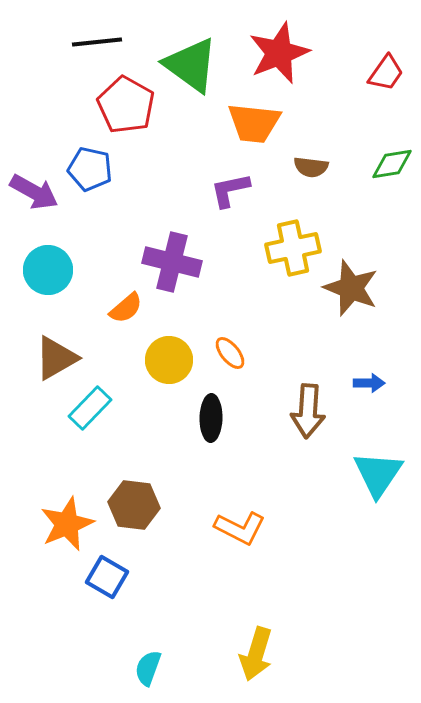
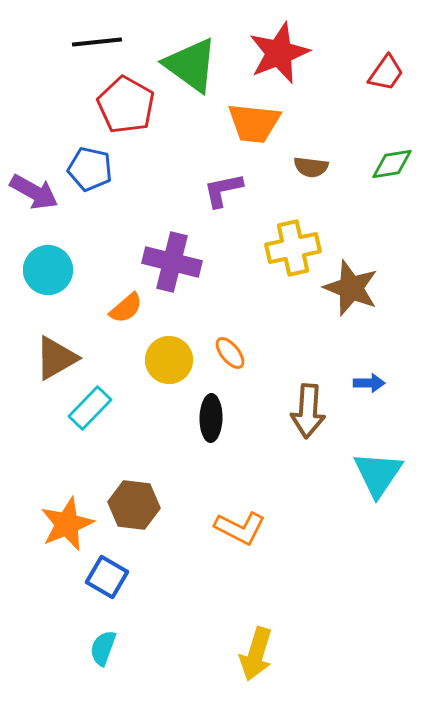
purple L-shape: moved 7 px left
cyan semicircle: moved 45 px left, 20 px up
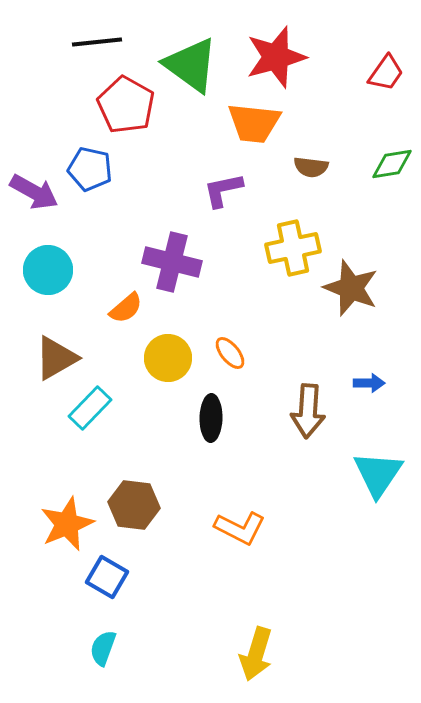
red star: moved 3 px left, 4 px down; rotated 6 degrees clockwise
yellow circle: moved 1 px left, 2 px up
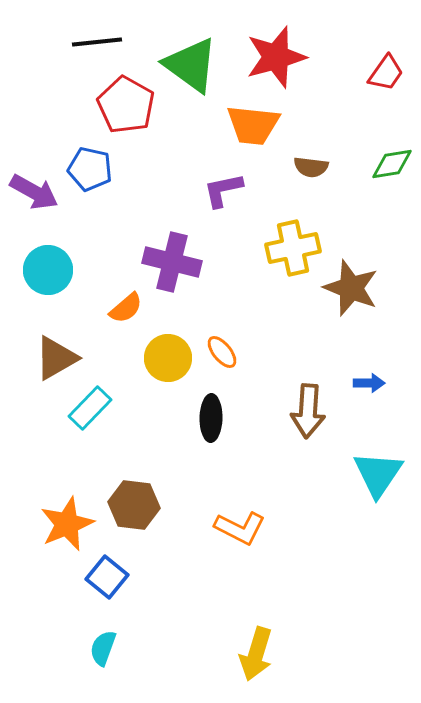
orange trapezoid: moved 1 px left, 2 px down
orange ellipse: moved 8 px left, 1 px up
blue square: rotated 9 degrees clockwise
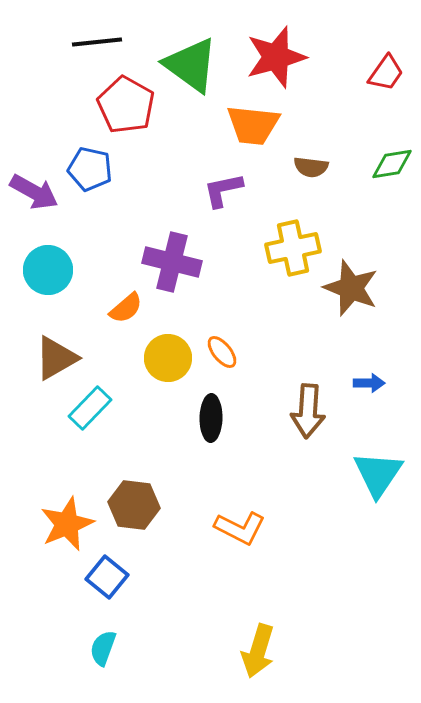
yellow arrow: moved 2 px right, 3 px up
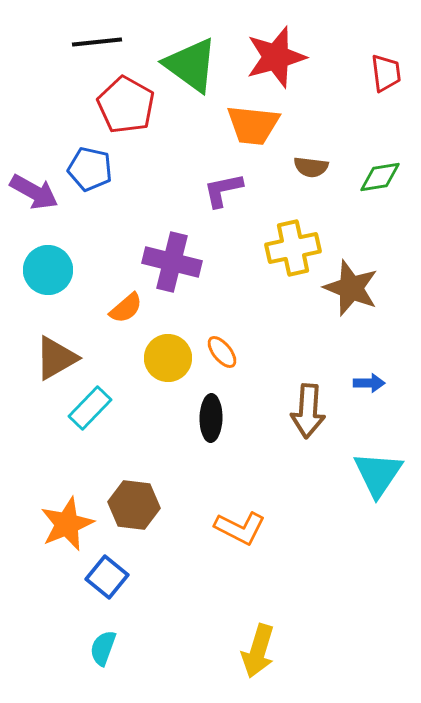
red trapezoid: rotated 42 degrees counterclockwise
green diamond: moved 12 px left, 13 px down
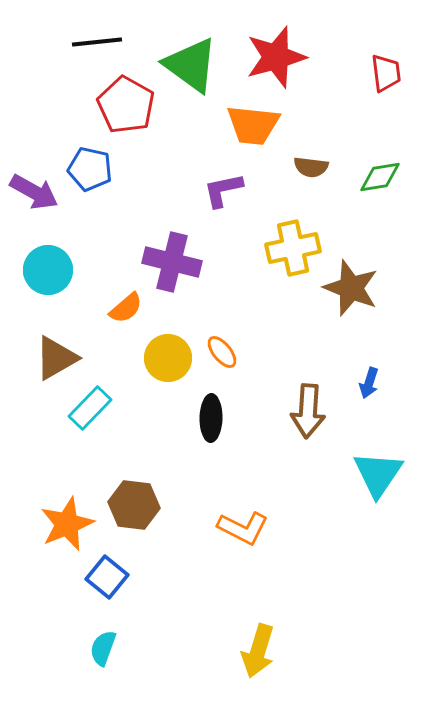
blue arrow: rotated 108 degrees clockwise
orange L-shape: moved 3 px right
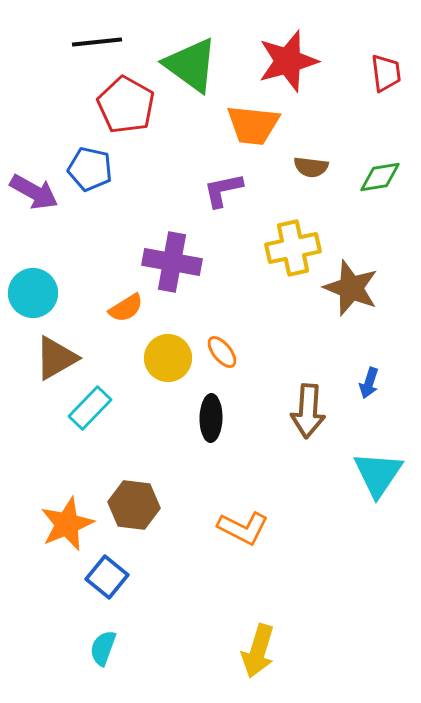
red star: moved 12 px right, 4 px down
purple cross: rotated 4 degrees counterclockwise
cyan circle: moved 15 px left, 23 px down
orange semicircle: rotated 9 degrees clockwise
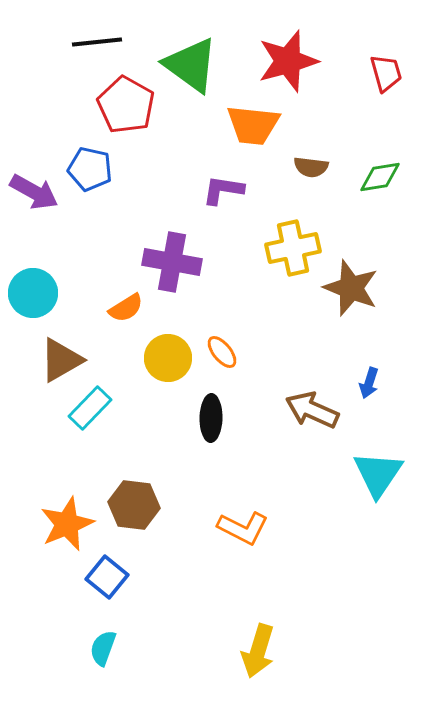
red trapezoid: rotated 9 degrees counterclockwise
purple L-shape: rotated 21 degrees clockwise
brown triangle: moved 5 px right, 2 px down
brown arrow: moved 4 px right, 1 px up; rotated 110 degrees clockwise
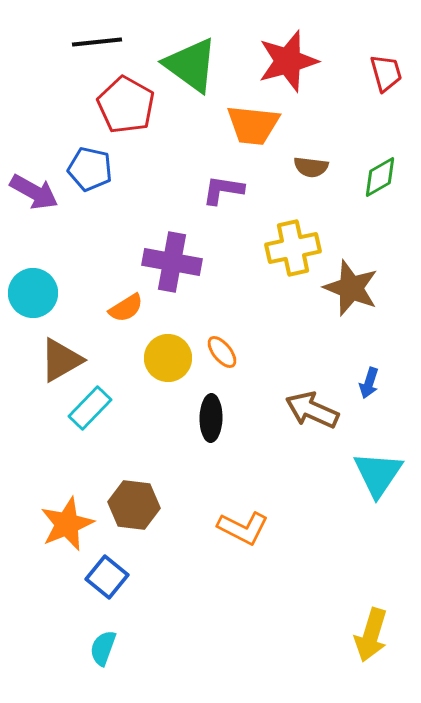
green diamond: rotated 21 degrees counterclockwise
yellow arrow: moved 113 px right, 16 px up
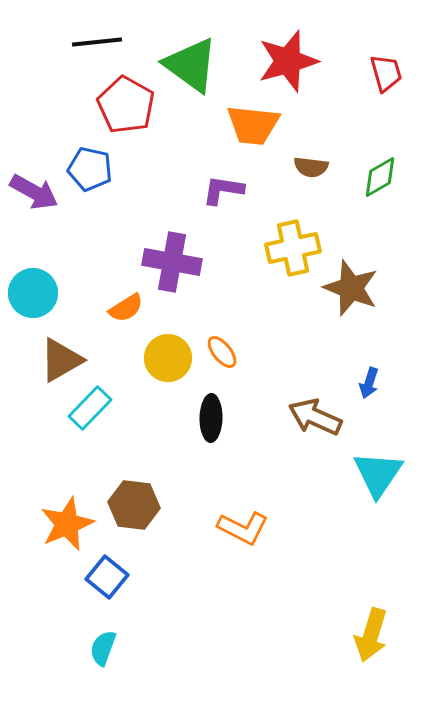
brown arrow: moved 3 px right, 7 px down
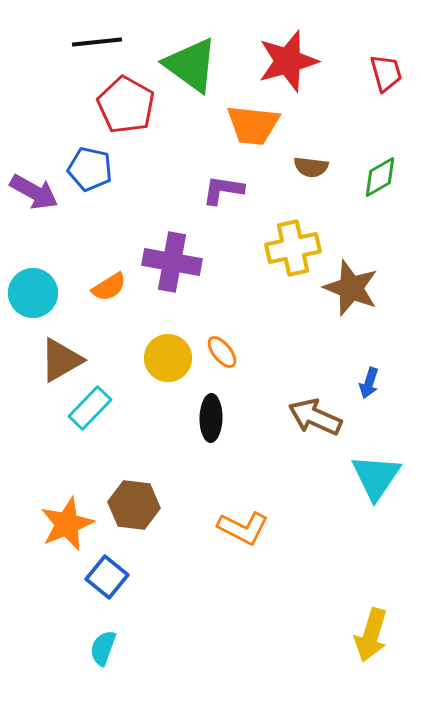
orange semicircle: moved 17 px left, 21 px up
cyan triangle: moved 2 px left, 3 px down
